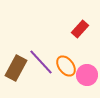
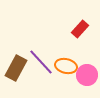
orange ellipse: rotated 40 degrees counterclockwise
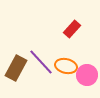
red rectangle: moved 8 px left
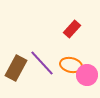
purple line: moved 1 px right, 1 px down
orange ellipse: moved 5 px right, 1 px up
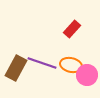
purple line: rotated 28 degrees counterclockwise
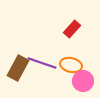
brown rectangle: moved 2 px right
pink circle: moved 4 px left, 6 px down
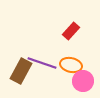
red rectangle: moved 1 px left, 2 px down
brown rectangle: moved 3 px right, 3 px down
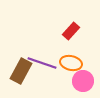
orange ellipse: moved 2 px up
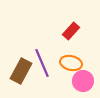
purple line: rotated 48 degrees clockwise
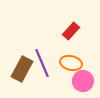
brown rectangle: moved 1 px right, 2 px up
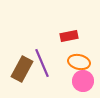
red rectangle: moved 2 px left, 5 px down; rotated 36 degrees clockwise
orange ellipse: moved 8 px right, 1 px up
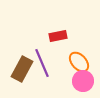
red rectangle: moved 11 px left
orange ellipse: rotated 35 degrees clockwise
